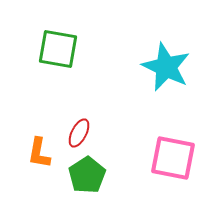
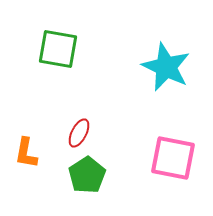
orange L-shape: moved 13 px left
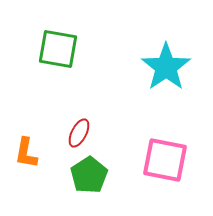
cyan star: rotated 12 degrees clockwise
pink square: moved 8 px left, 2 px down
green pentagon: moved 2 px right
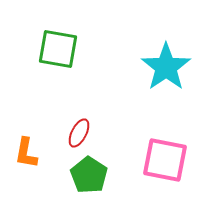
green pentagon: rotated 6 degrees counterclockwise
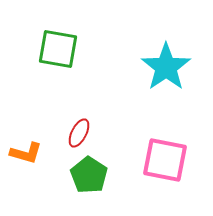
orange L-shape: rotated 84 degrees counterclockwise
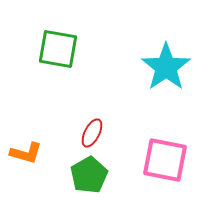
red ellipse: moved 13 px right
green pentagon: rotated 9 degrees clockwise
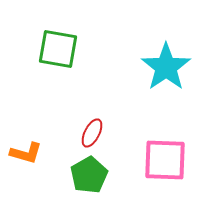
pink square: rotated 9 degrees counterclockwise
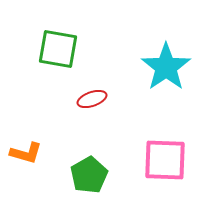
red ellipse: moved 34 px up; rotated 44 degrees clockwise
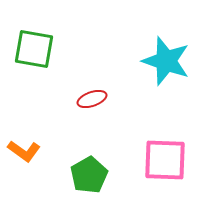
green square: moved 24 px left
cyan star: moved 6 px up; rotated 18 degrees counterclockwise
orange L-shape: moved 2 px left, 2 px up; rotated 20 degrees clockwise
